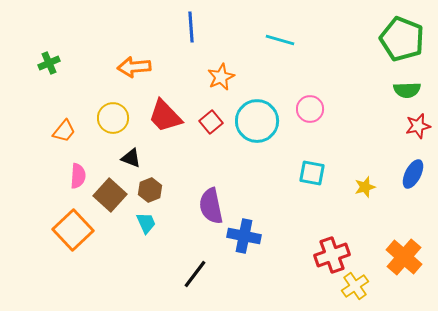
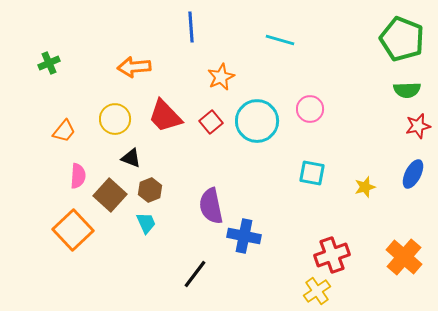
yellow circle: moved 2 px right, 1 px down
yellow cross: moved 38 px left, 5 px down
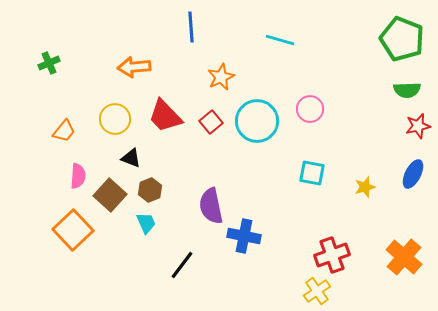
black line: moved 13 px left, 9 px up
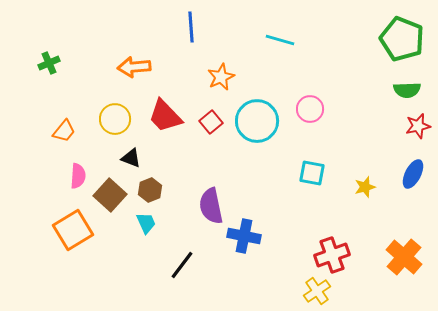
orange square: rotated 12 degrees clockwise
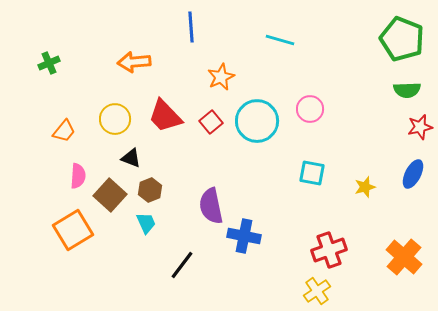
orange arrow: moved 5 px up
red star: moved 2 px right, 1 px down
red cross: moved 3 px left, 5 px up
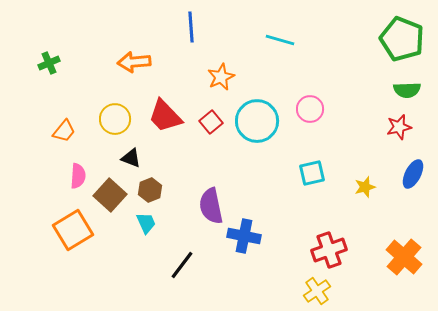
red star: moved 21 px left
cyan square: rotated 24 degrees counterclockwise
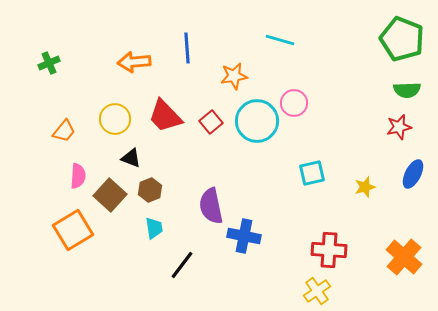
blue line: moved 4 px left, 21 px down
orange star: moved 13 px right, 1 px up; rotated 16 degrees clockwise
pink circle: moved 16 px left, 6 px up
cyan trapezoid: moved 8 px right, 5 px down; rotated 15 degrees clockwise
red cross: rotated 24 degrees clockwise
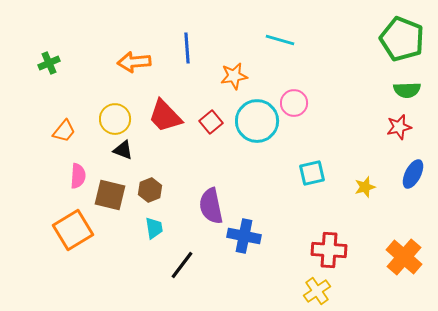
black triangle: moved 8 px left, 8 px up
brown square: rotated 28 degrees counterclockwise
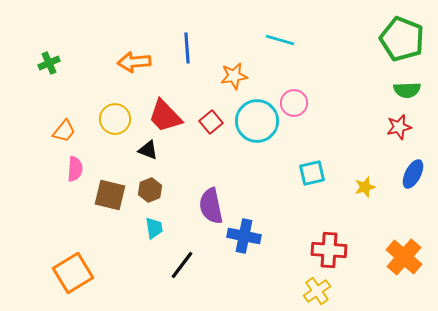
black triangle: moved 25 px right
pink semicircle: moved 3 px left, 7 px up
orange square: moved 43 px down
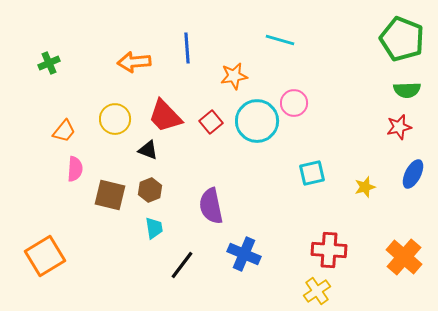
blue cross: moved 18 px down; rotated 12 degrees clockwise
orange square: moved 28 px left, 17 px up
